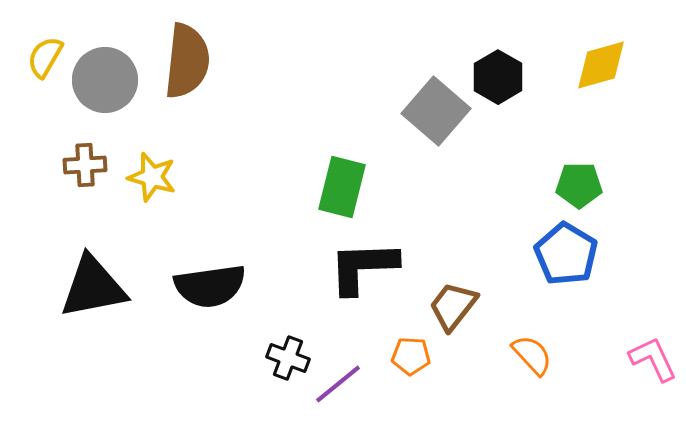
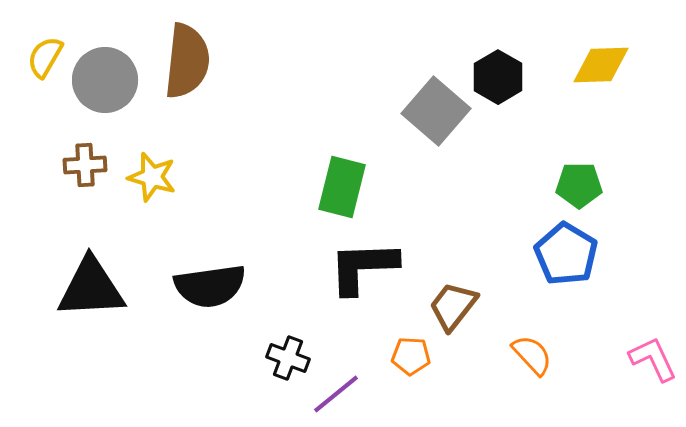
yellow diamond: rotated 14 degrees clockwise
black triangle: moved 2 px left, 1 px down; rotated 8 degrees clockwise
purple line: moved 2 px left, 10 px down
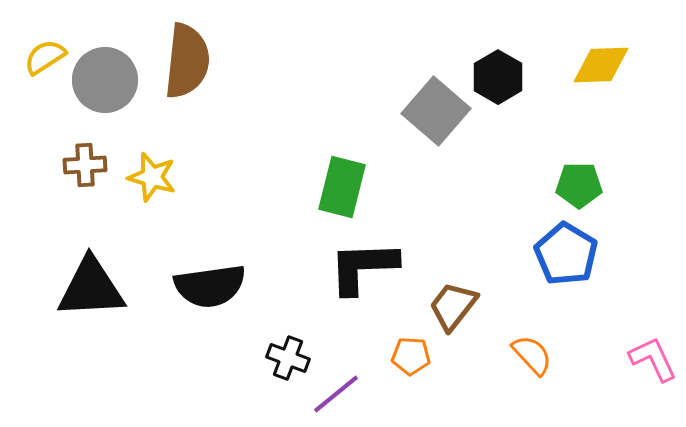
yellow semicircle: rotated 27 degrees clockwise
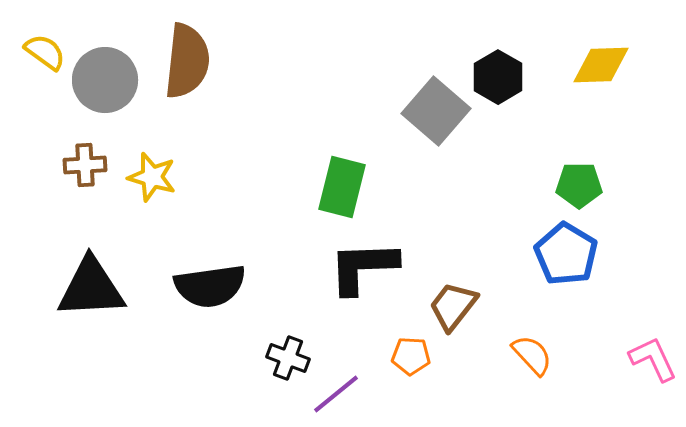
yellow semicircle: moved 5 px up; rotated 69 degrees clockwise
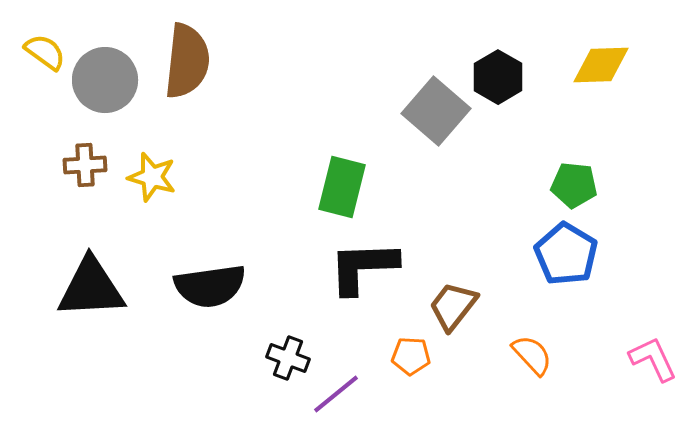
green pentagon: moved 5 px left; rotated 6 degrees clockwise
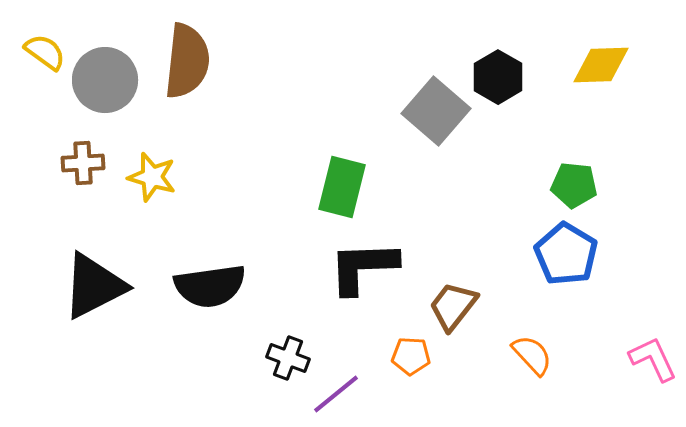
brown cross: moved 2 px left, 2 px up
black triangle: moved 3 px right, 2 px up; rotated 24 degrees counterclockwise
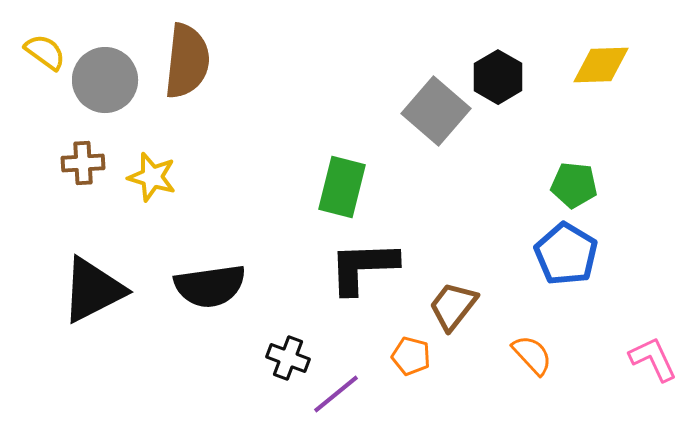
black triangle: moved 1 px left, 4 px down
orange pentagon: rotated 12 degrees clockwise
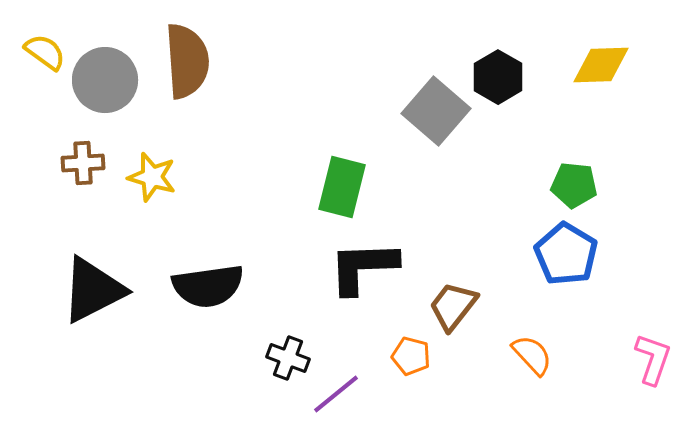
brown semicircle: rotated 10 degrees counterclockwise
black semicircle: moved 2 px left
pink L-shape: rotated 44 degrees clockwise
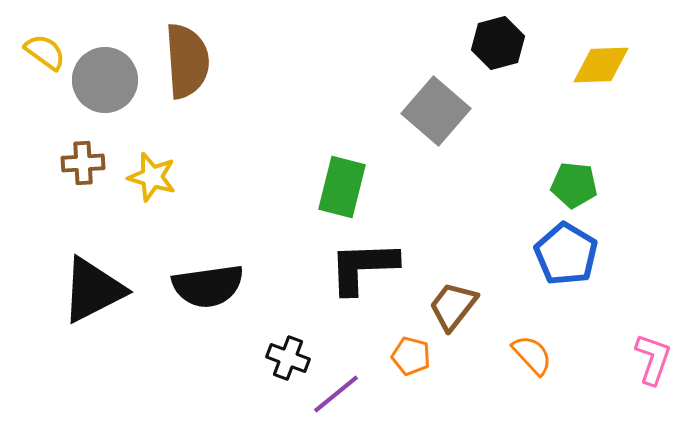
black hexagon: moved 34 px up; rotated 15 degrees clockwise
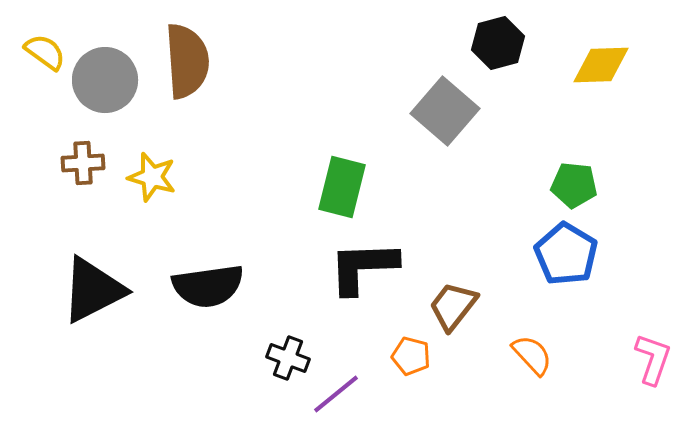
gray square: moved 9 px right
